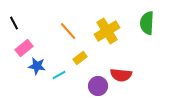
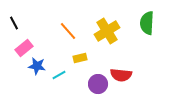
yellow rectangle: rotated 24 degrees clockwise
purple circle: moved 2 px up
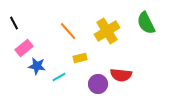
green semicircle: moved 1 px left; rotated 30 degrees counterclockwise
cyan line: moved 2 px down
